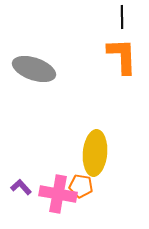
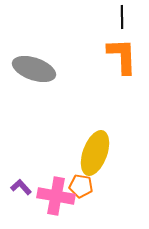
yellow ellipse: rotated 15 degrees clockwise
pink cross: moved 2 px left, 2 px down
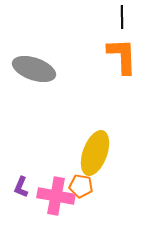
purple L-shape: rotated 115 degrees counterclockwise
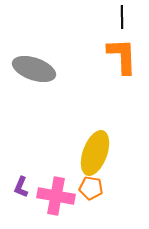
orange pentagon: moved 10 px right, 2 px down
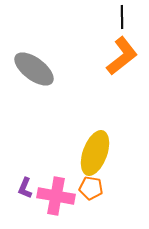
orange L-shape: rotated 54 degrees clockwise
gray ellipse: rotated 18 degrees clockwise
purple L-shape: moved 4 px right, 1 px down
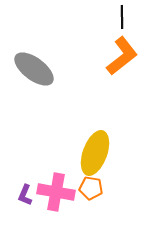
purple L-shape: moved 7 px down
pink cross: moved 4 px up
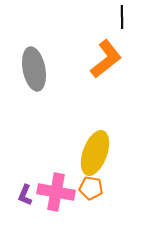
orange L-shape: moved 16 px left, 3 px down
gray ellipse: rotated 42 degrees clockwise
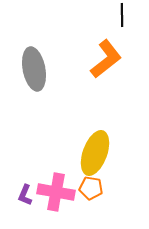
black line: moved 2 px up
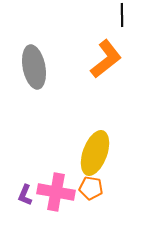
gray ellipse: moved 2 px up
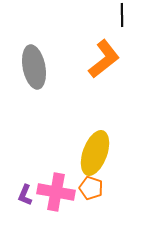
orange L-shape: moved 2 px left
orange pentagon: rotated 10 degrees clockwise
